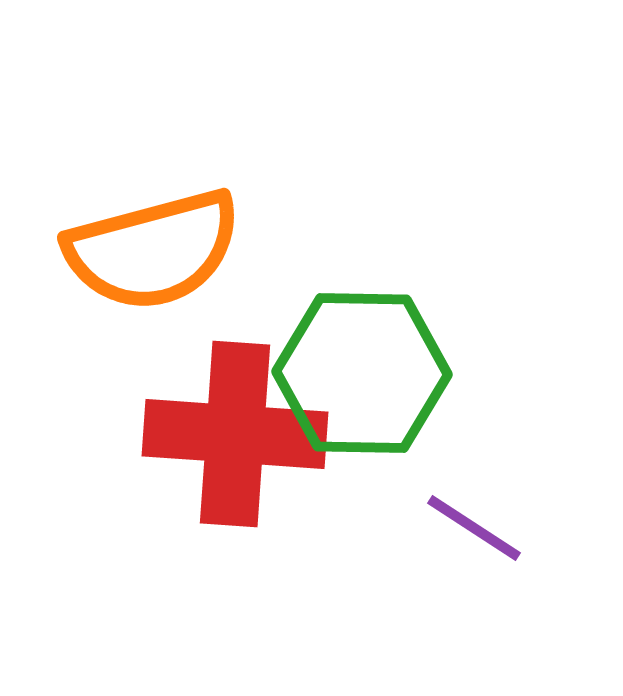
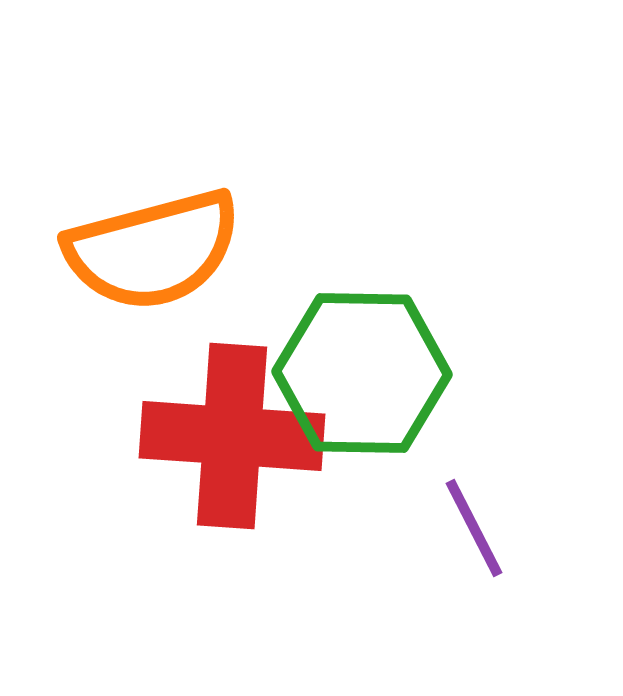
red cross: moved 3 px left, 2 px down
purple line: rotated 30 degrees clockwise
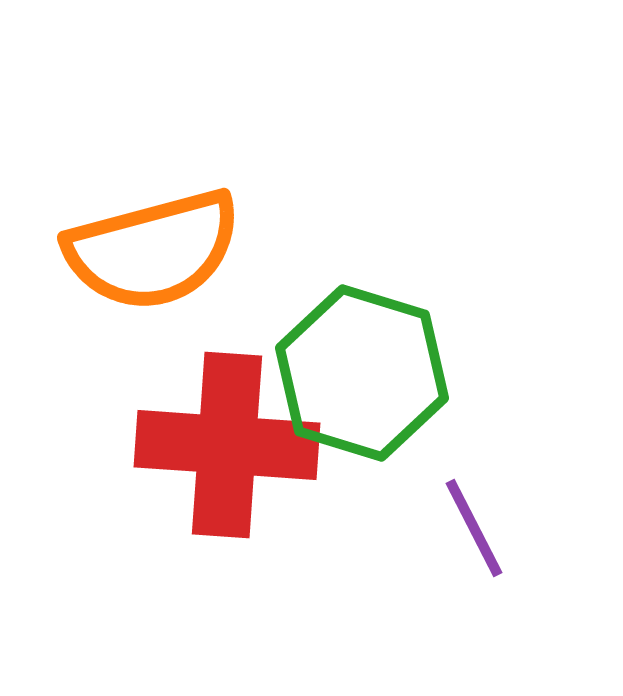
green hexagon: rotated 16 degrees clockwise
red cross: moved 5 px left, 9 px down
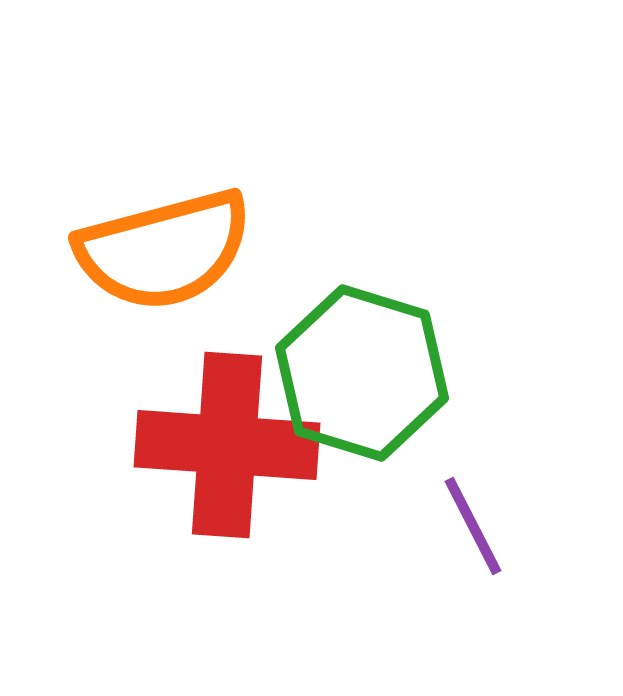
orange semicircle: moved 11 px right
purple line: moved 1 px left, 2 px up
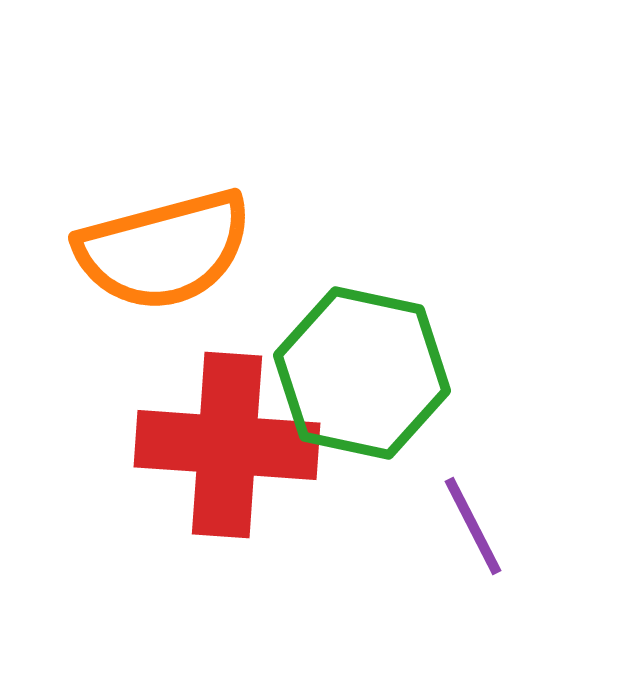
green hexagon: rotated 5 degrees counterclockwise
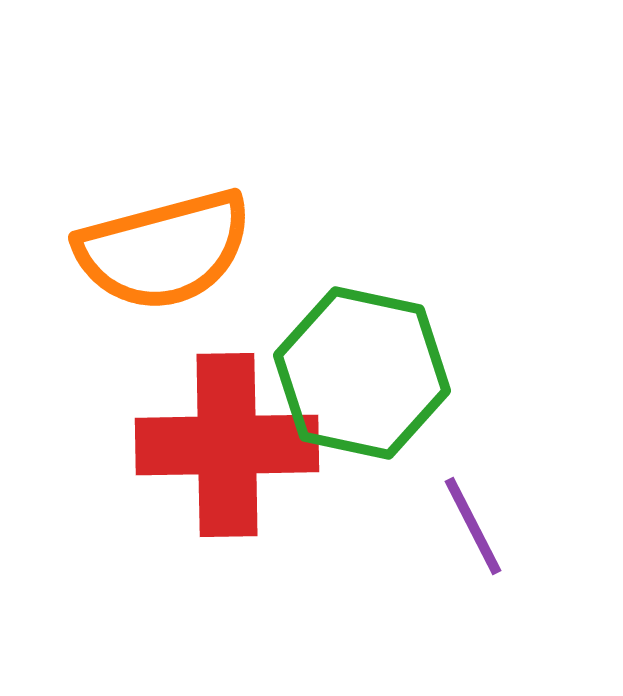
red cross: rotated 5 degrees counterclockwise
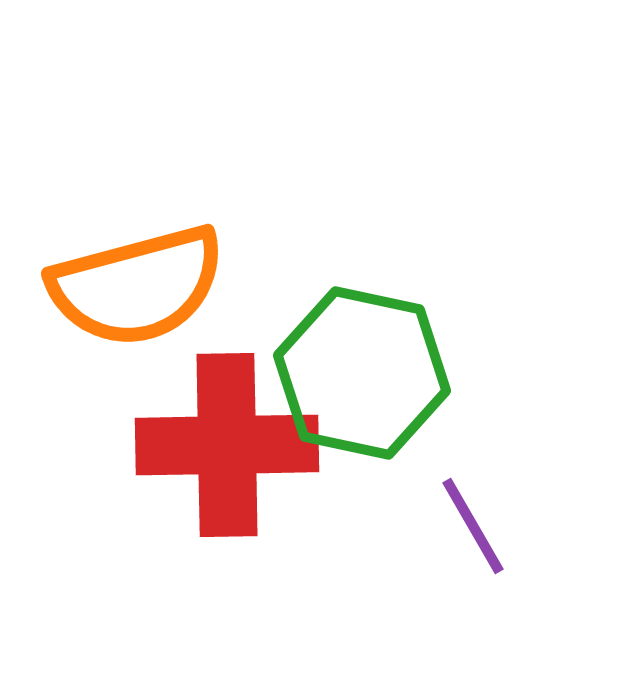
orange semicircle: moved 27 px left, 36 px down
purple line: rotated 3 degrees counterclockwise
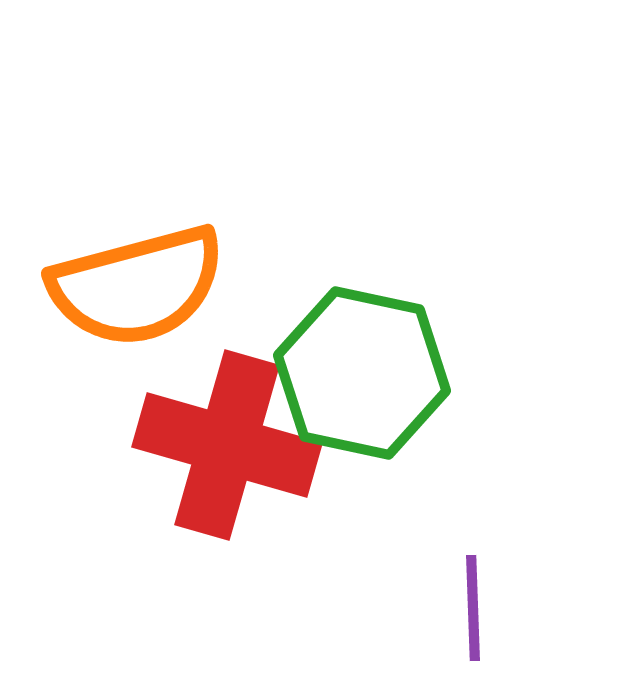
red cross: rotated 17 degrees clockwise
purple line: moved 82 px down; rotated 28 degrees clockwise
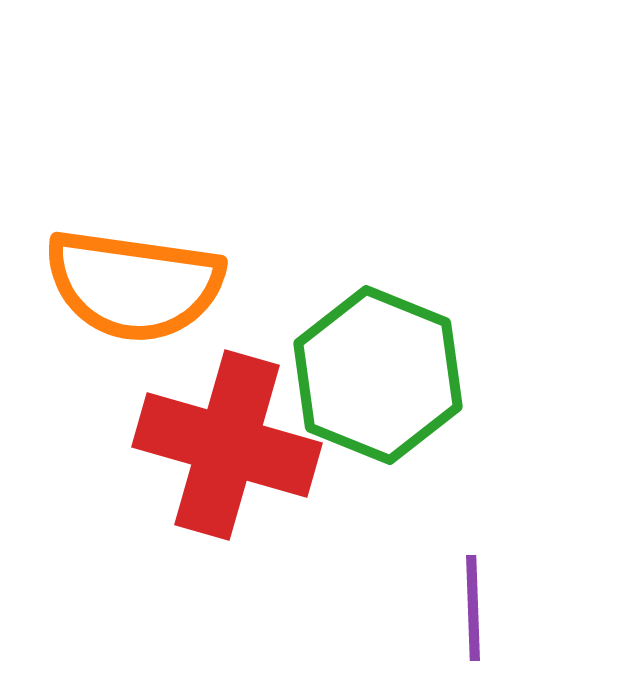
orange semicircle: moved 3 px left, 1 px up; rotated 23 degrees clockwise
green hexagon: moved 16 px right, 2 px down; rotated 10 degrees clockwise
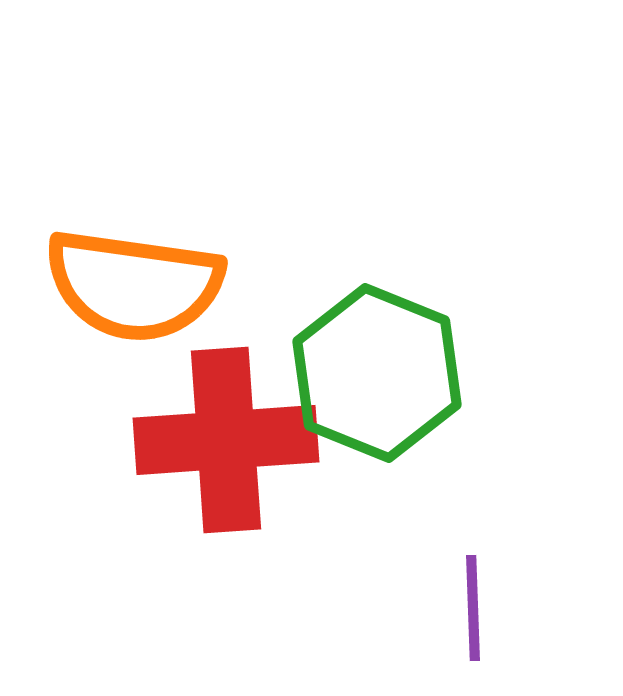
green hexagon: moved 1 px left, 2 px up
red cross: moved 1 px left, 5 px up; rotated 20 degrees counterclockwise
